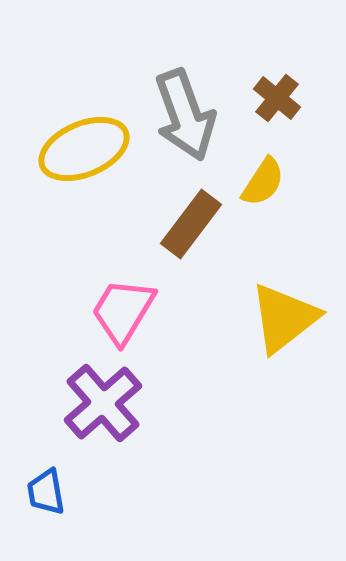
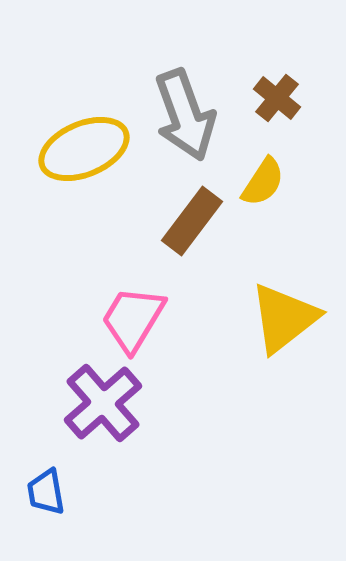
brown rectangle: moved 1 px right, 3 px up
pink trapezoid: moved 10 px right, 8 px down
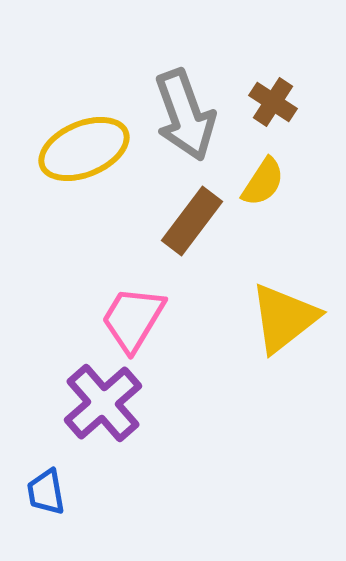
brown cross: moved 4 px left, 4 px down; rotated 6 degrees counterclockwise
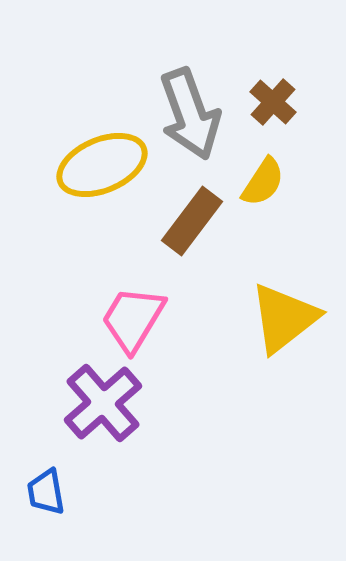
brown cross: rotated 9 degrees clockwise
gray arrow: moved 5 px right, 1 px up
yellow ellipse: moved 18 px right, 16 px down
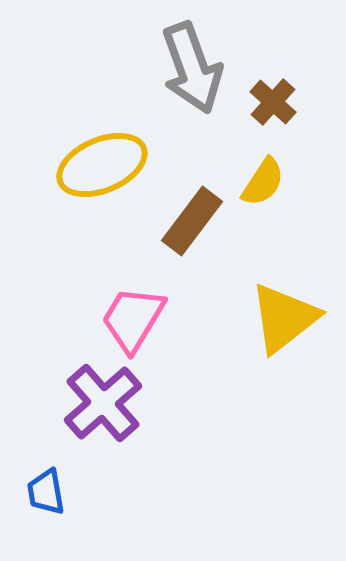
gray arrow: moved 2 px right, 46 px up
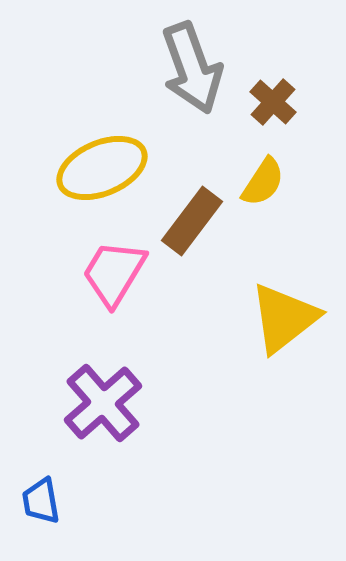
yellow ellipse: moved 3 px down
pink trapezoid: moved 19 px left, 46 px up
blue trapezoid: moved 5 px left, 9 px down
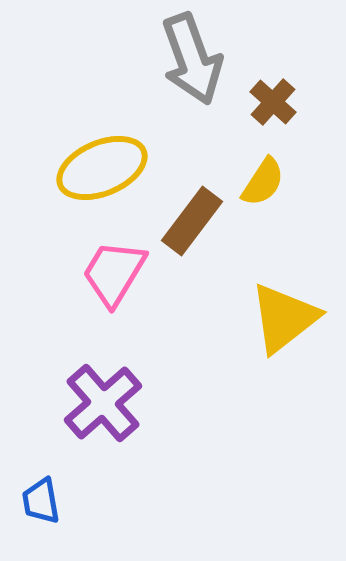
gray arrow: moved 9 px up
